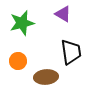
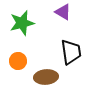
purple triangle: moved 2 px up
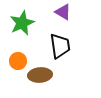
green star: rotated 10 degrees counterclockwise
black trapezoid: moved 11 px left, 6 px up
brown ellipse: moved 6 px left, 2 px up
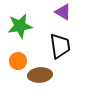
green star: moved 2 px left, 3 px down; rotated 15 degrees clockwise
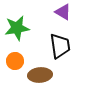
green star: moved 3 px left, 2 px down
orange circle: moved 3 px left
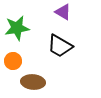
black trapezoid: rotated 128 degrees clockwise
orange circle: moved 2 px left
brown ellipse: moved 7 px left, 7 px down; rotated 10 degrees clockwise
